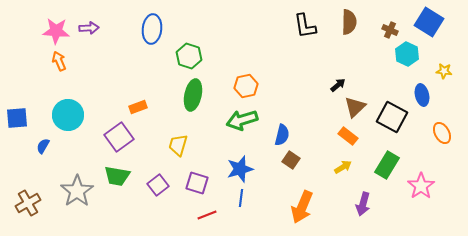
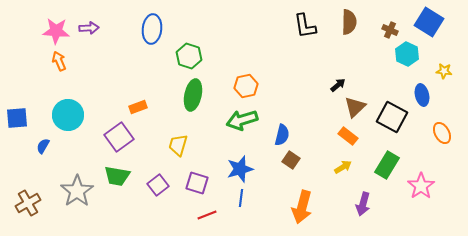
orange arrow at (302, 207): rotated 8 degrees counterclockwise
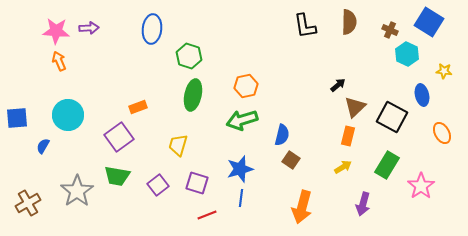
orange rectangle at (348, 136): rotated 66 degrees clockwise
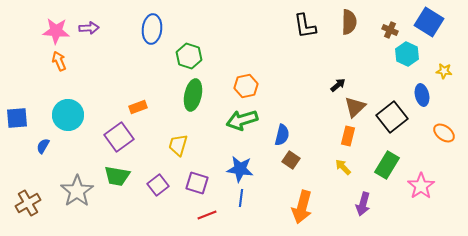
black square at (392, 117): rotated 24 degrees clockwise
orange ellipse at (442, 133): moved 2 px right; rotated 25 degrees counterclockwise
yellow arrow at (343, 167): rotated 102 degrees counterclockwise
blue star at (240, 169): rotated 24 degrees clockwise
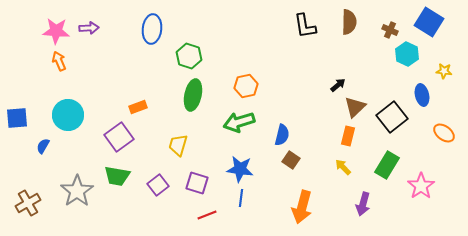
green arrow at (242, 120): moved 3 px left, 2 px down
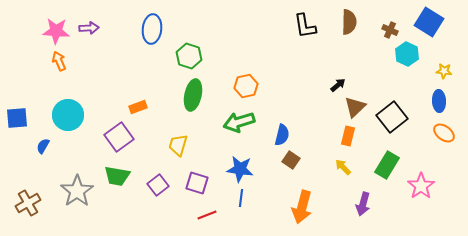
blue ellipse at (422, 95): moved 17 px right, 6 px down; rotated 10 degrees clockwise
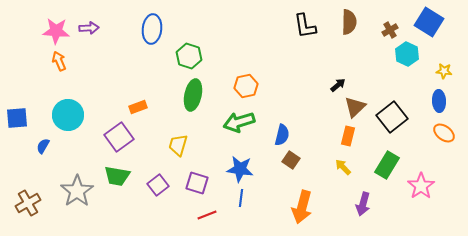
brown cross at (390, 30): rotated 35 degrees clockwise
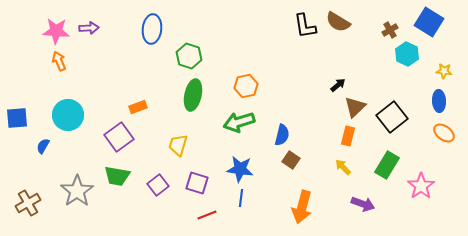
brown semicircle at (349, 22): moved 11 px left; rotated 120 degrees clockwise
purple arrow at (363, 204): rotated 85 degrees counterclockwise
